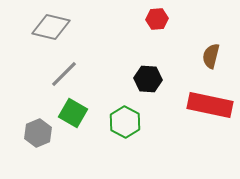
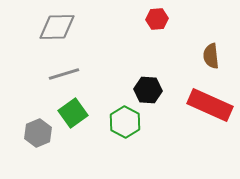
gray diamond: moved 6 px right; rotated 15 degrees counterclockwise
brown semicircle: rotated 20 degrees counterclockwise
gray line: rotated 28 degrees clockwise
black hexagon: moved 11 px down
red rectangle: rotated 12 degrees clockwise
green square: rotated 24 degrees clockwise
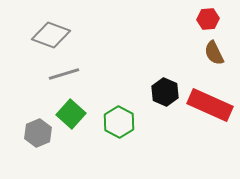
red hexagon: moved 51 px right
gray diamond: moved 6 px left, 8 px down; rotated 21 degrees clockwise
brown semicircle: moved 3 px right, 3 px up; rotated 20 degrees counterclockwise
black hexagon: moved 17 px right, 2 px down; rotated 20 degrees clockwise
green square: moved 2 px left, 1 px down; rotated 12 degrees counterclockwise
green hexagon: moved 6 px left
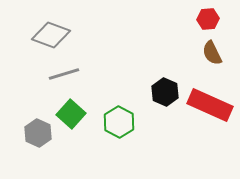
brown semicircle: moved 2 px left
gray hexagon: rotated 12 degrees counterclockwise
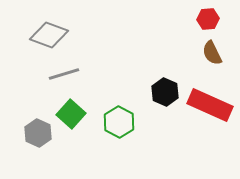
gray diamond: moved 2 px left
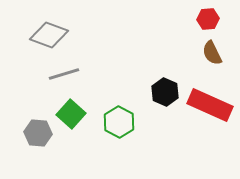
gray hexagon: rotated 20 degrees counterclockwise
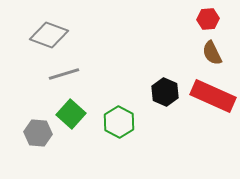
red rectangle: moved 3 px right, 9 px up
